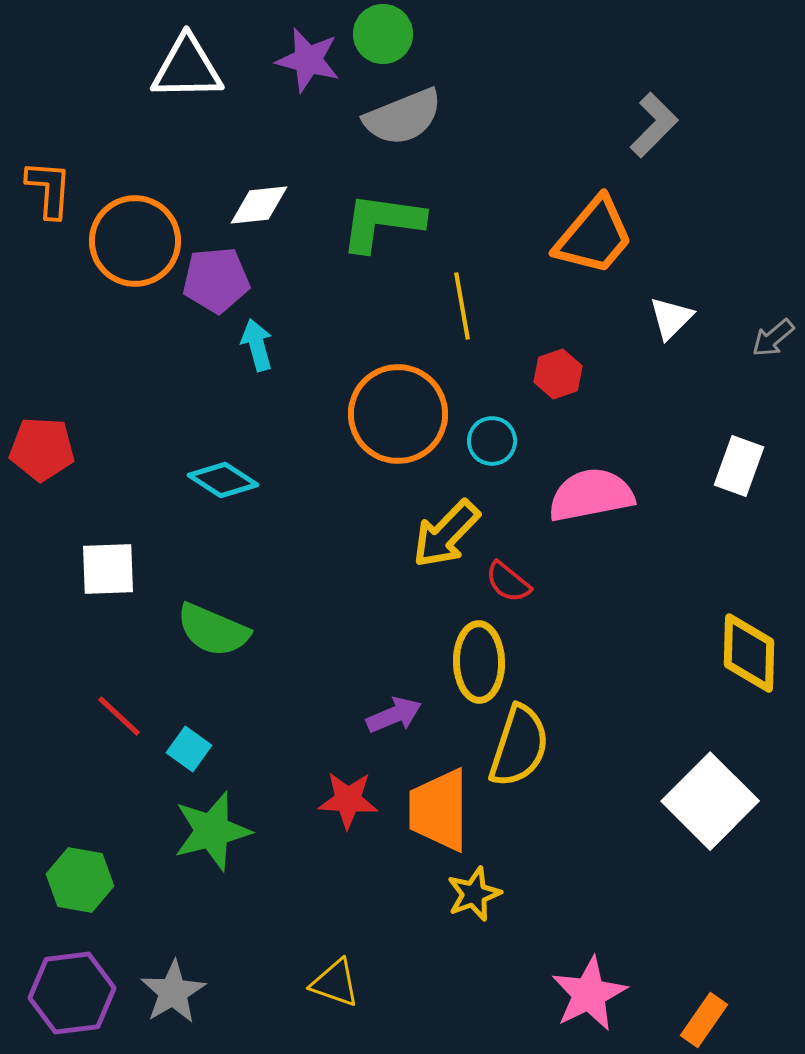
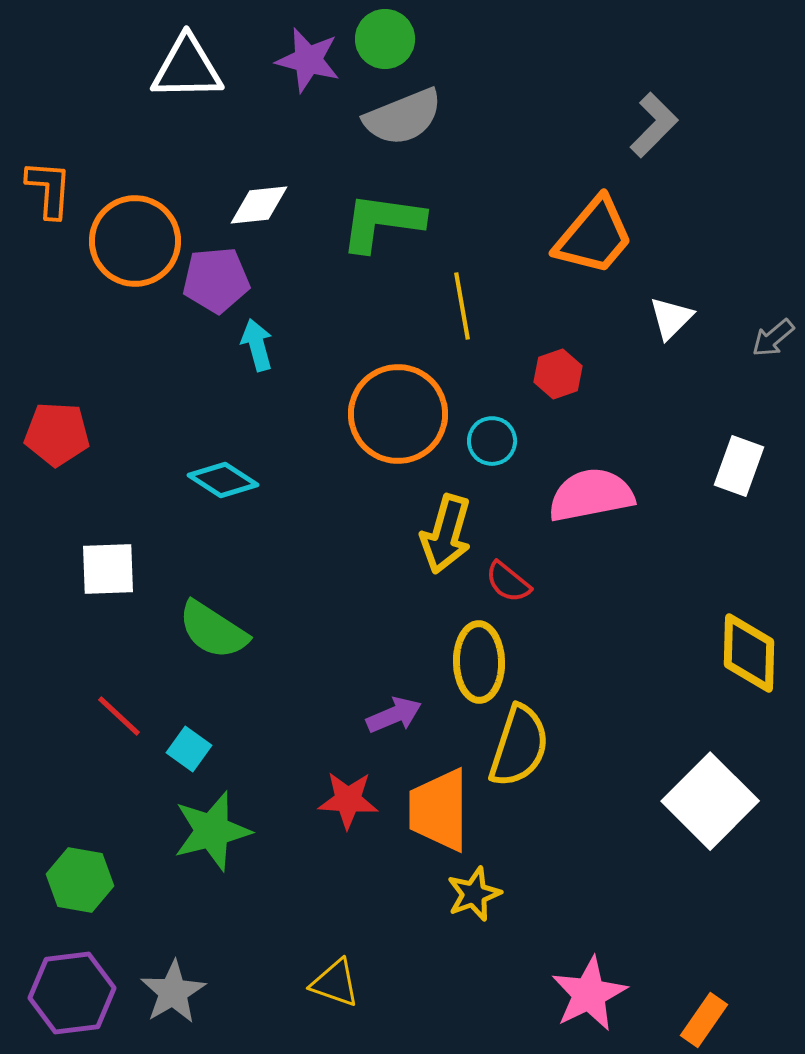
green circle at (383, 34): moved 2 px right, 5 px down
red pentagon at (42, 449): moved 15 px right, 15 px up
yellow arrow at (446, 534): rotated 28 degrees counterclockwise
green semicircle at (213, 630): rotated 10 degrees clockwise
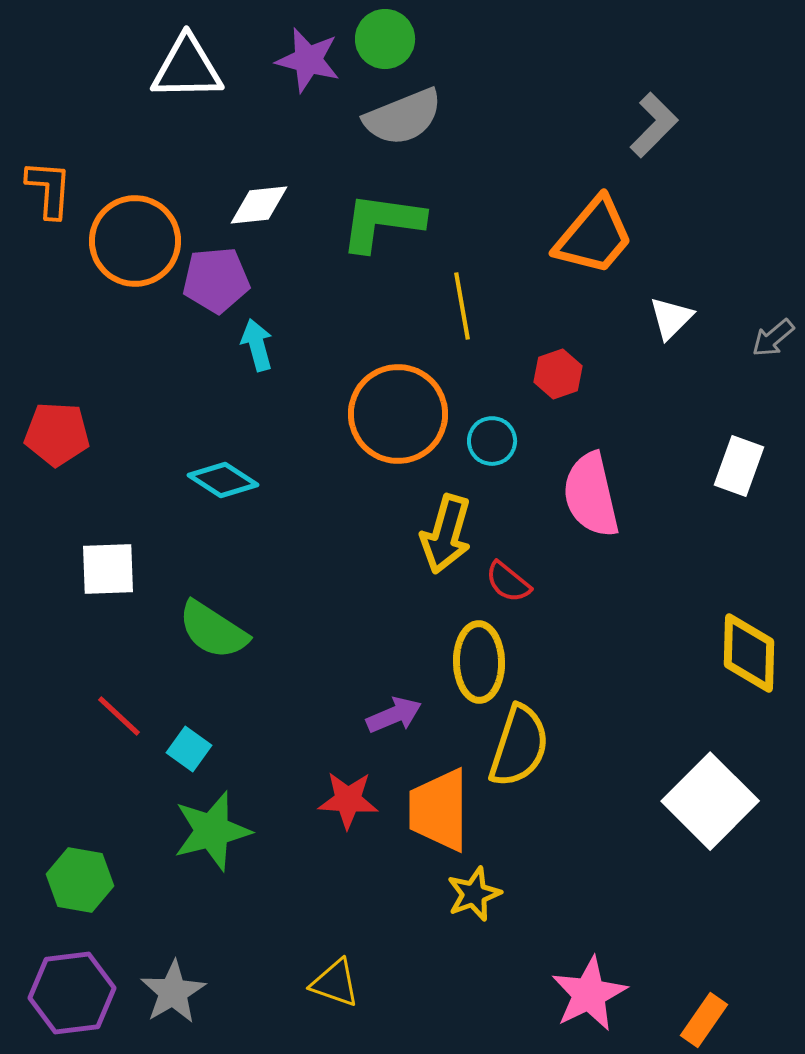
pink semicircle at (591, 495): rotated 92 degrees counterclockwise
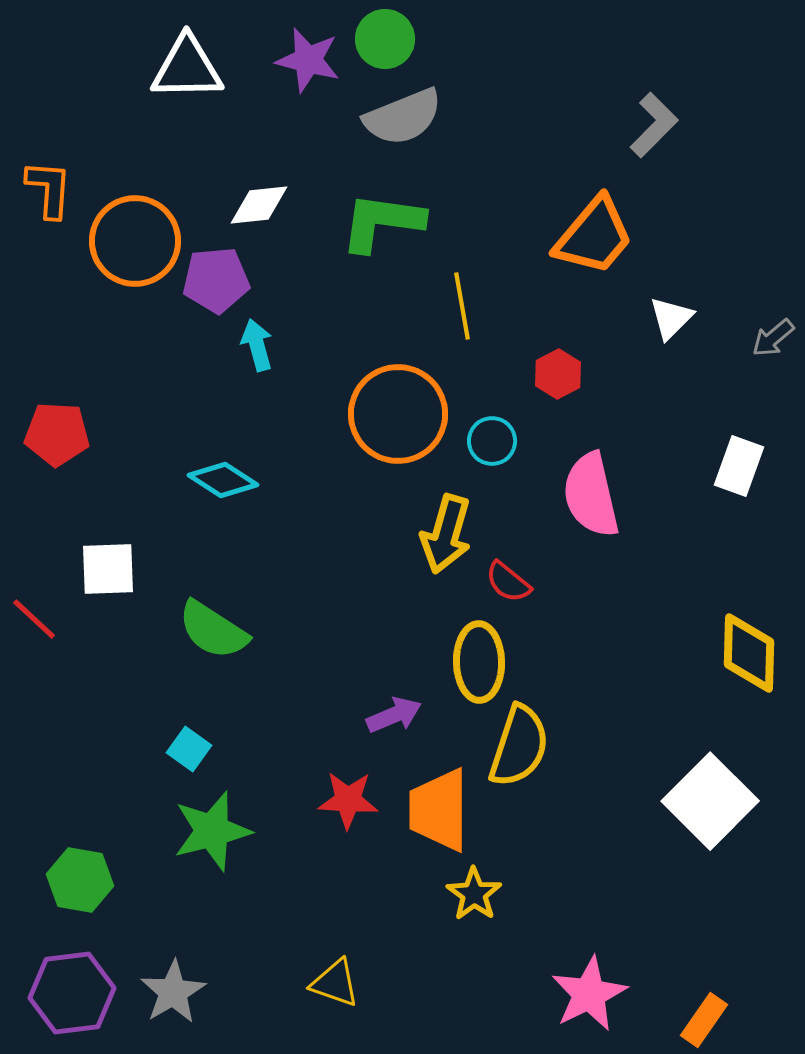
red hexagon at (558, 374): rotated 9 degrees counterclockwise
red line at (119, 716): moved 85 px left, 97 px up
yellow star at (474, 894): rotated 16 degrees counterclockwise
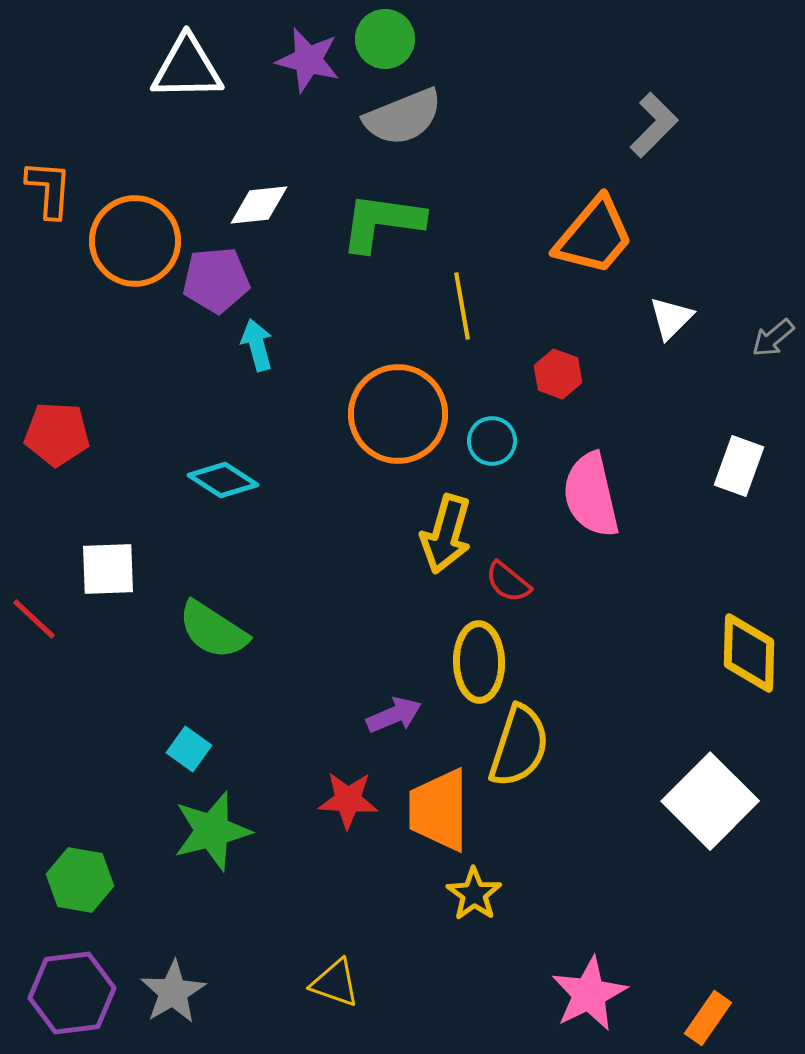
red hexagon at (558, 374): rotated 12 degrees counterclockwise
orange rectangle at (704, 1020): moved 4 px right, 2 px up
